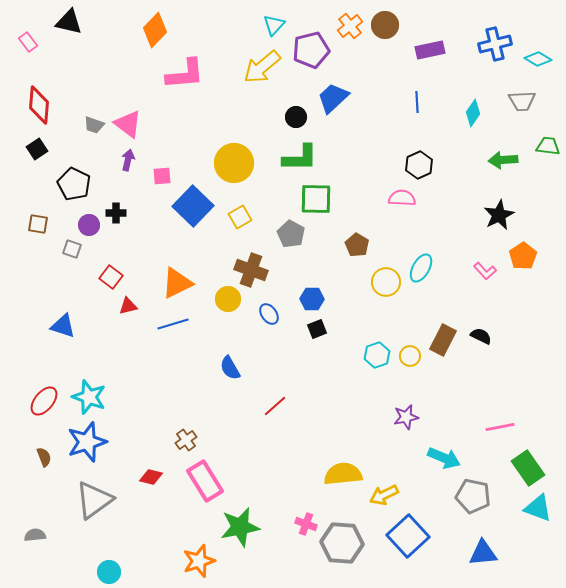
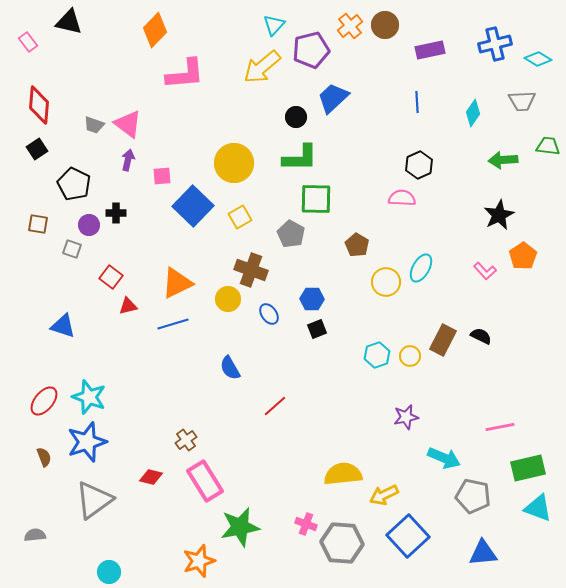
green rectangle at (528, 468): rotated 68 degrees counterclockwise
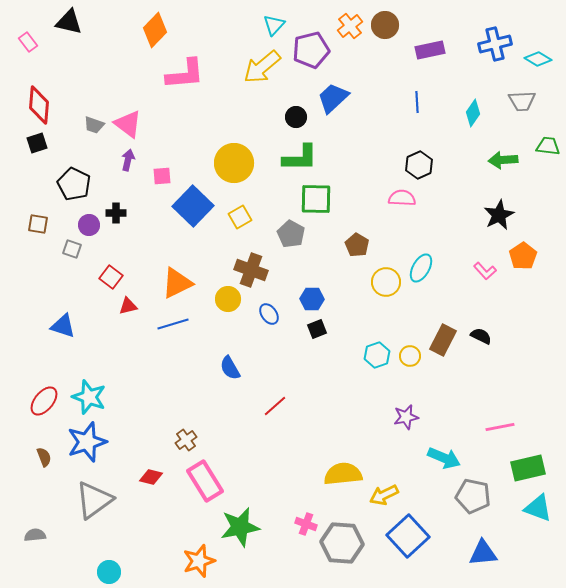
black square at (37, 149): moved 6 px up; rotated 15 degrees clockwise
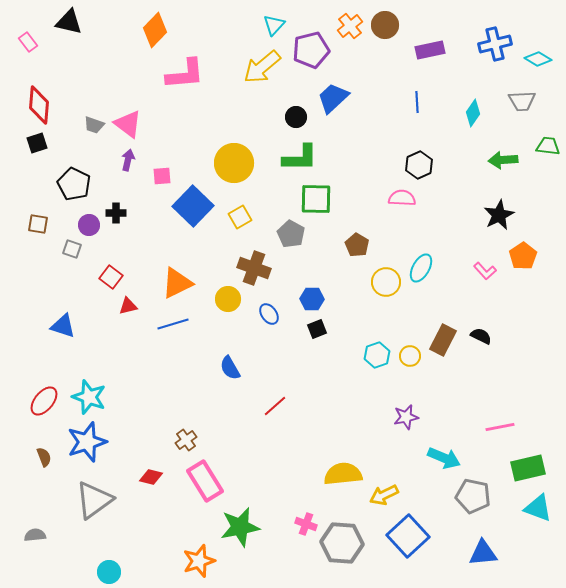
brown cross at (251, 270): moved 3 px right, 2 px up
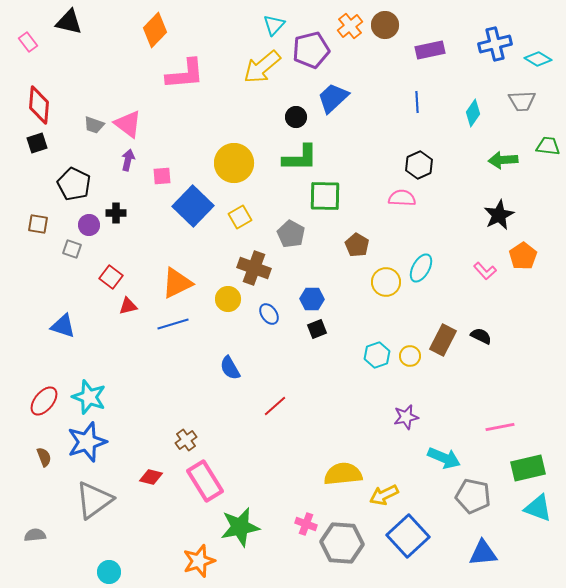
green square at (316, 199): moved 9 px right, 3 px up
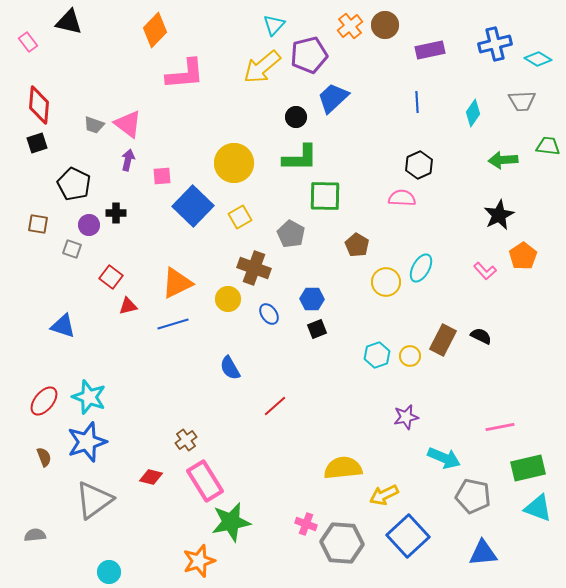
purple pentagon at (311, 50): moved 2 px left, 5 px down
yellow semicircle at (343, 474): moved 6 px up
green star at (240, 527): moved 9 px left, 5 px up
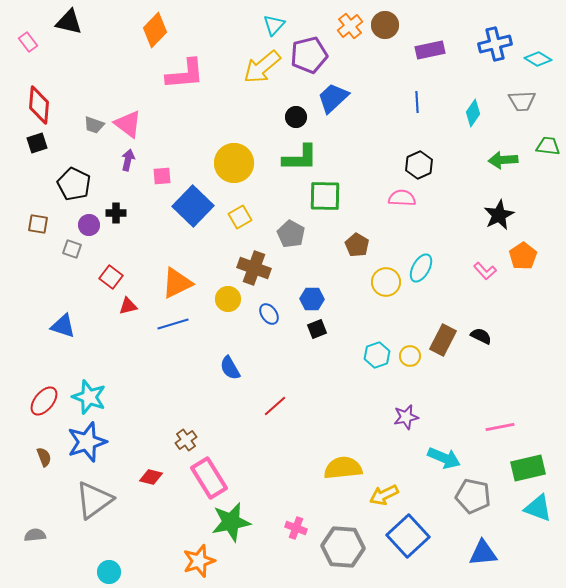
pink rectangle at (205, 481): moved 4 px right, 3 px up
pink cross at (306, 524): moved 10 px left, 4 px down
gray hexagon at (342, 543): moved 1 px right, 4 px down
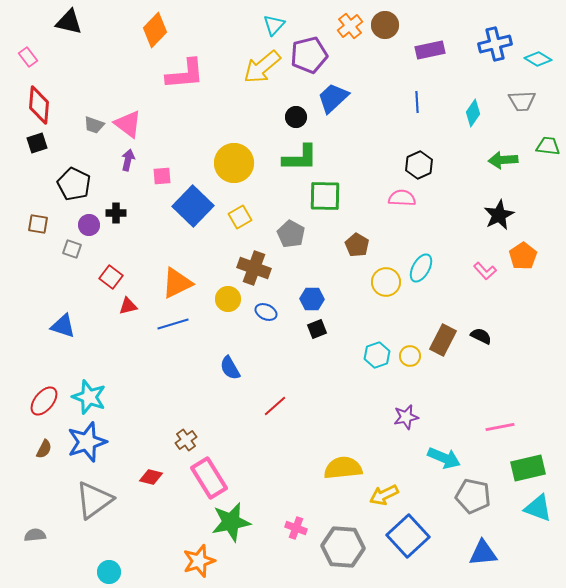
pink rectangle at (28, 42): moved 15 px down
blue ellipse at (269, 314): moved 3 px left, 2 px up; rotated 30 degrees counterclockwise
brown semicircle at (44, 457): moved 8 px up; rotated 48 degrees clockwise
